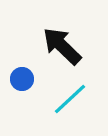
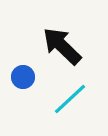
blue circle: moved 1 px right, 2 px up
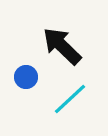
blue circle: moved 3 px right
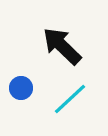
blue circle: moved 5 px left, 11 px down
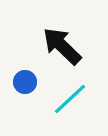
blue circle: moved 4 px right, 6 px up
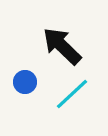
cyan line: moved 2 px right, 5 px up
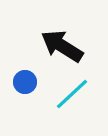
black arrow: rotated 12 degrees counterclockwise
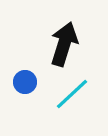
black arrow: moved 2 px right, 2 px up; rotated 75 degrees clockwise
